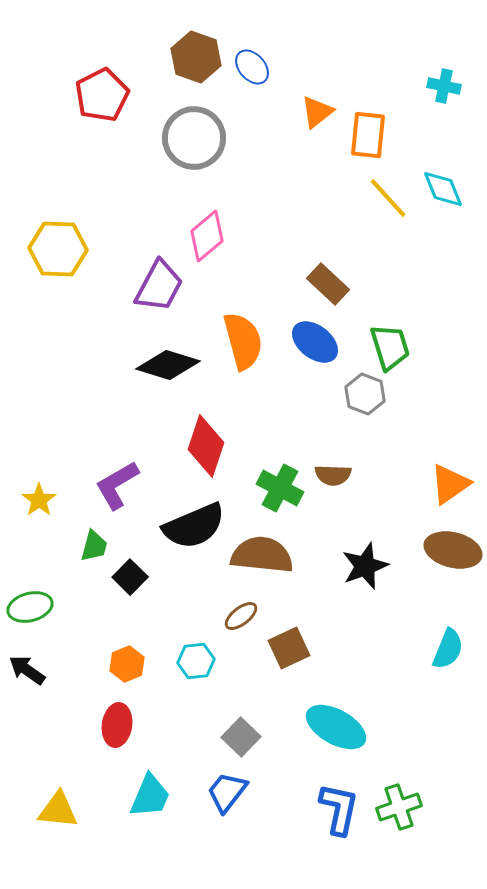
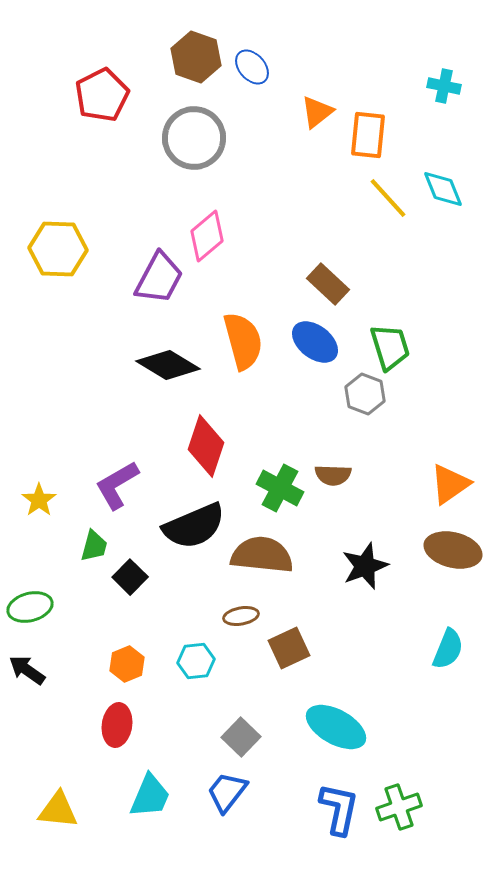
purple trapezoid at (159, 286): moved 8 px up
black diamond at (168, 365): rotated 14 degrees clockwise
brown ellipse at (241, 616): rotated 28 degrees clockwise
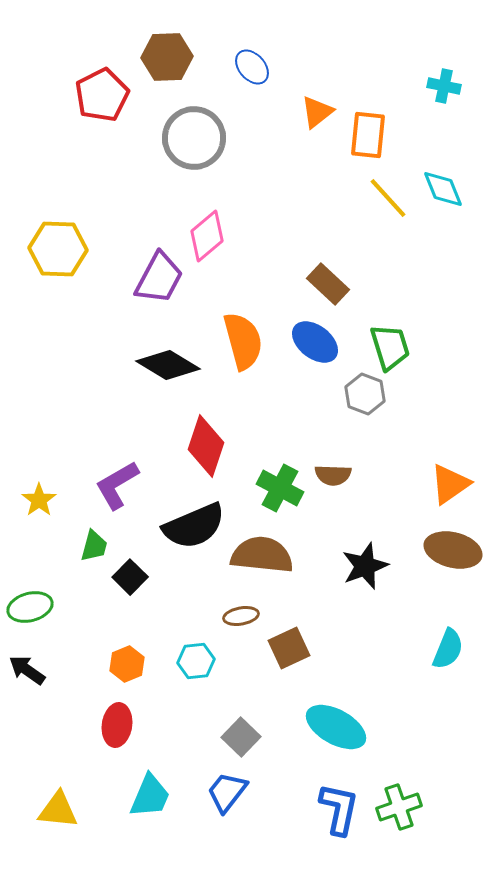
brown hexagon at (196, 57): moved 29 px left; rotated 21 degrees counterclockwise
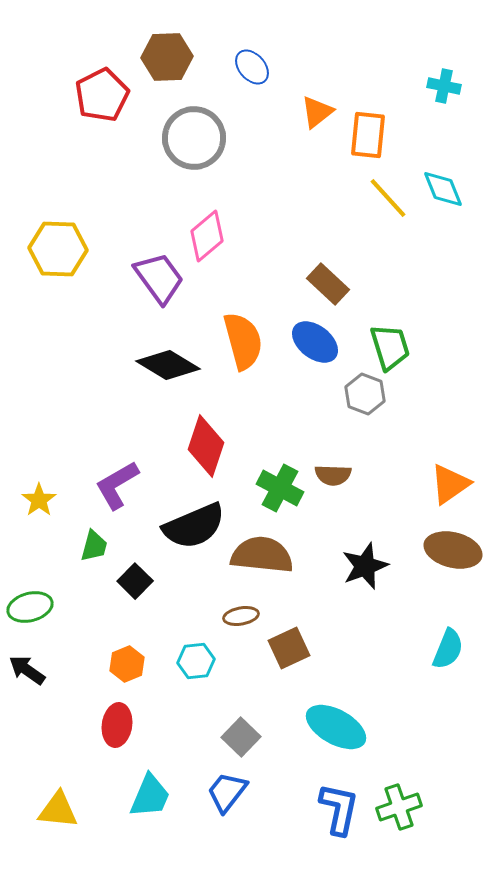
purple trapezoid at (159, 278): rotated 64 degrees counterclockwise
black square at (130, 577): moved 5 px right, 4 px down
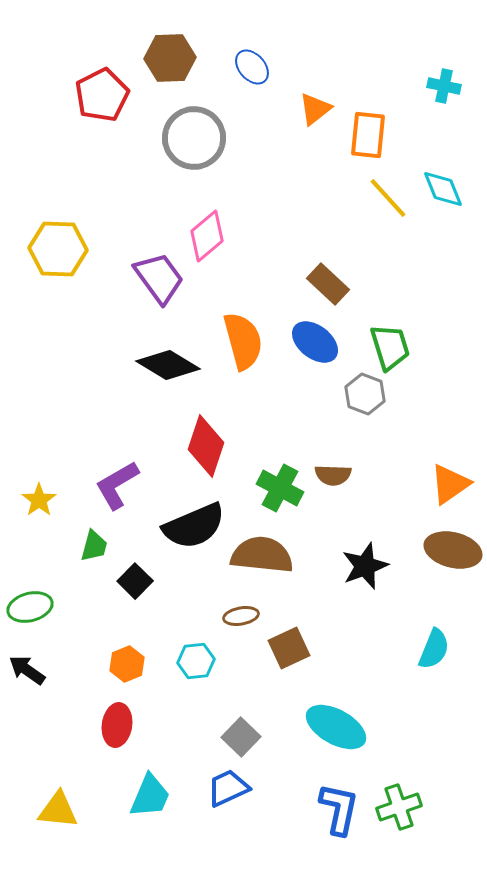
brown hexagon at (167, 57): moved 3 px right, 1 px down
orange triangle at (317, 112): moved 2 px left, 3 px up
cyan semicircle at (448, 649): moved 14 px left
blue trapezoid at (227, 792): moved 1 px right, 4 px up; rotated 27 degrees clockwise
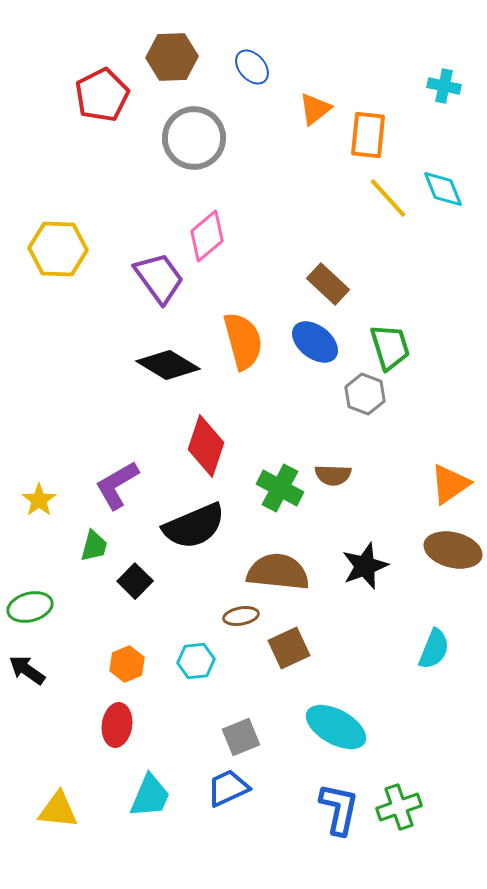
brown hexagon at (170, 58): moved 2 px right, 1 px up
brown semicircle at (262, 555): moved 16 px right, 17 px down
gray square at (241, 737): rotated 24 degrees clockwise
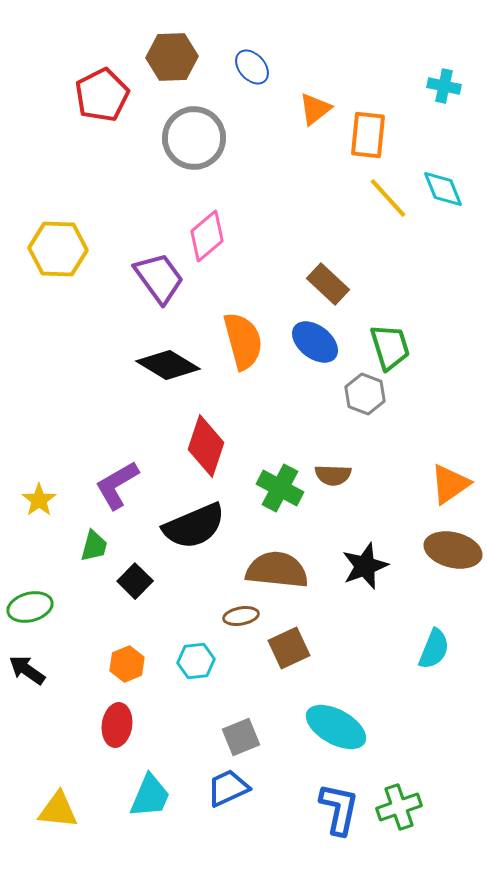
brown semicircle at (278, 572): moved 1 px left, 2 px up
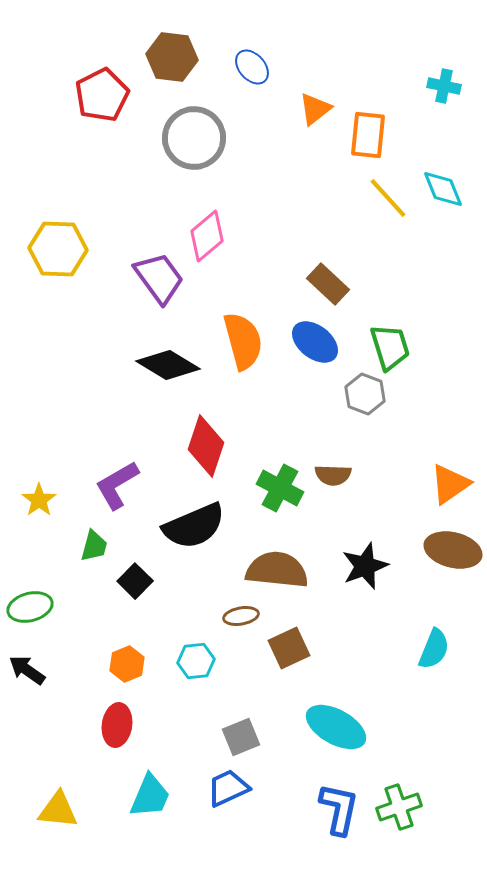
brown hexagon at (172, 57): rotated 9 degrees clockwise
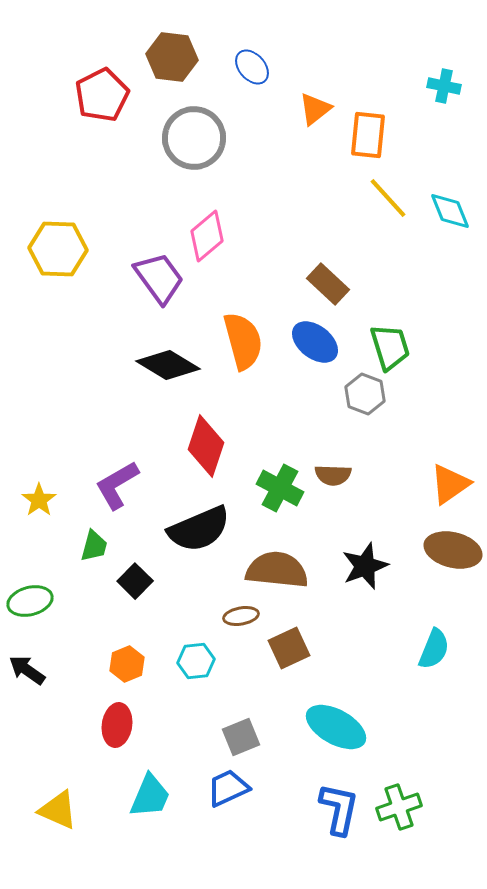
cyan diamond at (443, 189): moved 7 px right, 22 px down
black semicircle at (194, 526): moved 5 px right, 3 px down
green ellipse at (30, 607): moved 6 px up
yellow triangle at (58, 810): rotated 18 degrees clockwise
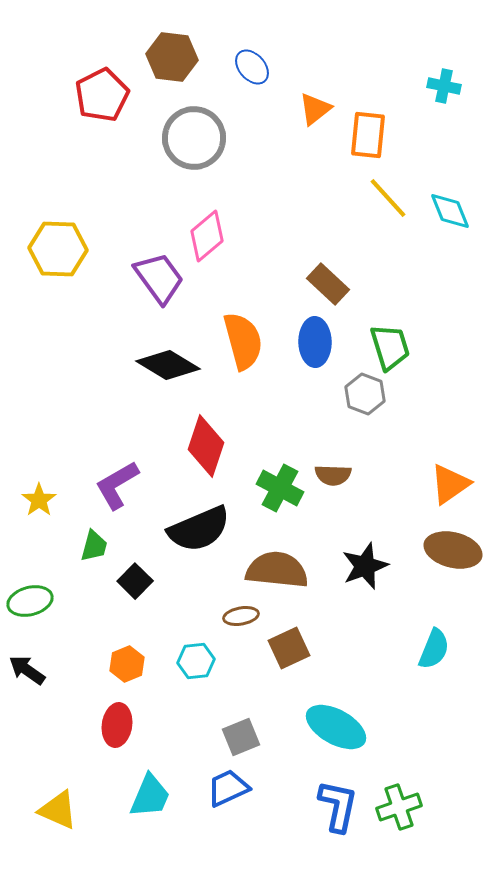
blue ellipse at (315, 342): rotated 51 degrees clockwise
blue L-shape at (339, 809): moved 1 px left, 3 px up
